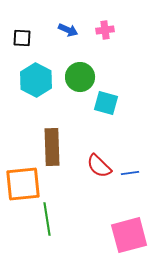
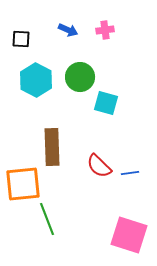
black square: moved 1 px left, 1 px down
green line: rotated 12 degrees counterclockwise
pink square: rotated 33 degrees clockwise
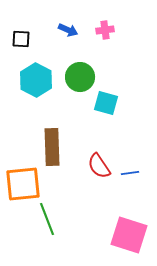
red semicircle: rotated 12 degrees clockwise
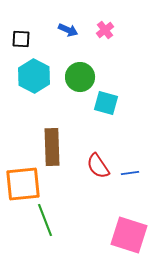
pink cross: rotated 30 degrees counterclockwise
cyan hexagon: moved 2 px left, 4 px up
red semicircle: moved 1 px left
green line: moved 2 px left, 1 px down
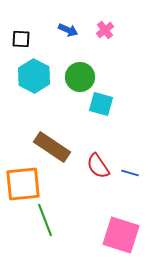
cyan square: moved 5 px left, 1 px down
brown rectangle: rotated 54 degrees counterclockwise
blue line: rotated 24 degrees clockwise
pink square: moved 8 px left
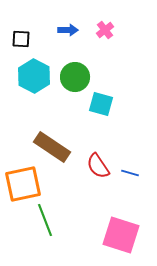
blue arrow: rotated 24 degrees counterclockwise
green circle: moved 5 px left
orange square: rotated 6 degrees counterclockwise
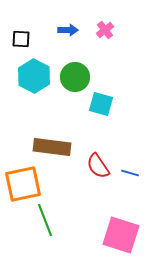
brown rectangle: rotated 27 degrees counterclockwise
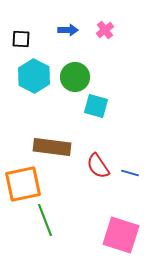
cyan square: moved 5 px left, 2 px down
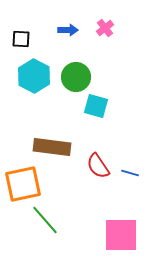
pink cross: moved 2 px up
green circle: moved 1 px right
green line: rotated 20 degrees counterclockwise
pink square: rotated 18 degrees counterclockwise
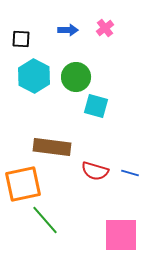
red semicircle: moved 3 px left, 5 px down; rotated 40 degrees counterclockwise
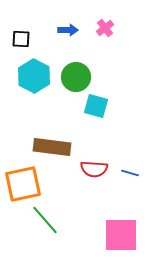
red semicircle: moved 1 px left, 2 px up; rotated 12 degrees counterclockwise
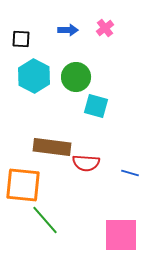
red semicircle: moved 8 px left, 6 px up
orange square: moved 1 px down; rotated 18 degrees clockwise
